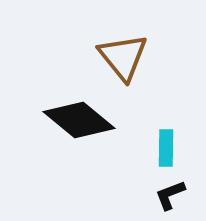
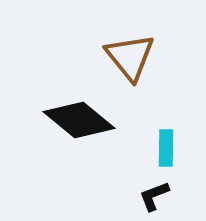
brown triangle: moved 7 px right
black L-shape: moved 16 px left, 1 px down
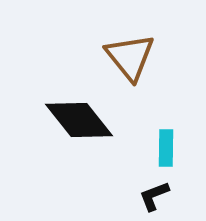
black diamond: rotated 12 degrees clockwise
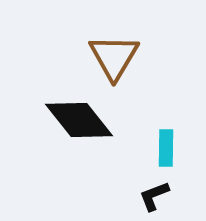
brown triangle: moved 16 px left; rotated 10 degrees clockwise
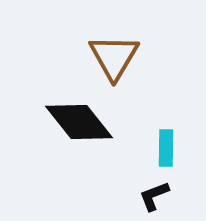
black diamond: moved 2 px down
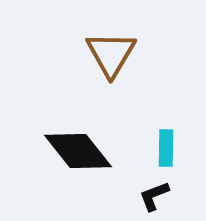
brown triangle: moved 3 px left, 3 px up
black diamond: moved 1 px left, 29 px down
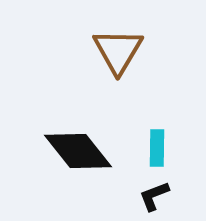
brown triangle: moved 7 px right, 3 px up
cyan rectangle: moved 9 px left
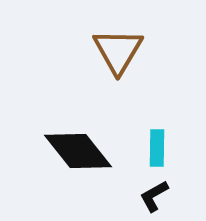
black L-shape: rotated 8 degrees counterclockwise
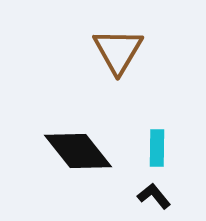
black L-shape: rotated 80 degrees clockwise
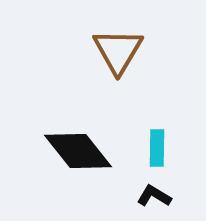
black L-shape: rotated 20 degrees counterclockwise
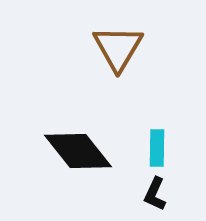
brown triangle: moved 3 px up
black L-shape: moved 1 px right, 2 px up; rotated 96 degrees counterclockwise
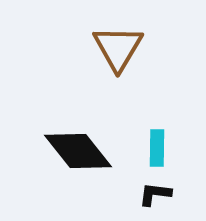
black L-shape: rotated 72 degrees clockwise
